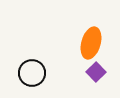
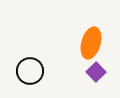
black circle: moved 2 px left, 2 px up
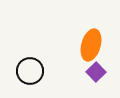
orange ellipse: moved 2 px down
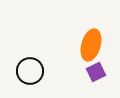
purple square: rotated 18 degrees clockwise
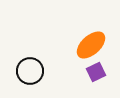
orange ellipse: rotated 32 degrees clockwise
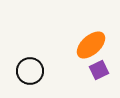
purple square: moved 3 px right, 2 px up
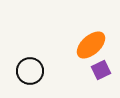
purple square: moved 2 px right
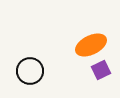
orange ellipse: rotated 16 degrees clockwise
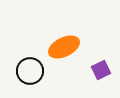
orange ellipse: moved 27 px left, 2 px down
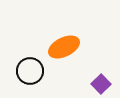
purple square: moved 14 px down; rotated 18 degrees counterclockwise
